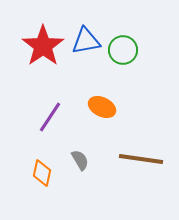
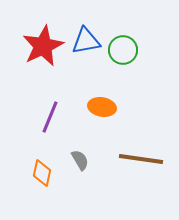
red star: rotated 9 degrees clockwise
orange ellipse: rotated 16 degrees counterclockwise
purple line: rotated 12 degrees counterclockwise
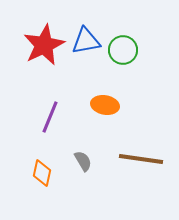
red star: moved 1 px right, 1 px up
orange ellipse: moved 3 px right, 2 px up
gray semicircle: moved 3 px right, 1 px down
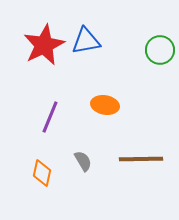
green circle: moved 37 px right
brown line: rotated 9 degrees counterclockwise
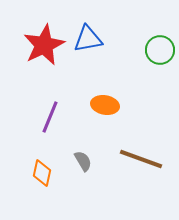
blue triangle: moved 2 px right, 2 px up
brown line: rotated 21 degrees clockwise
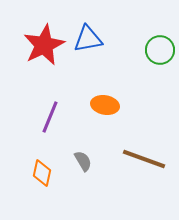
brown line: moved 3 px right
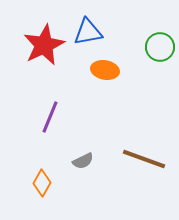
blue triangle: moved 7 px up
green circle: moved 3 px up
orange ellipse: moved 35 px up
gray semicircle: rotated 95 degrees clockwise
orange diamond: moved 10 px down; rotated 16 degrees clockwise
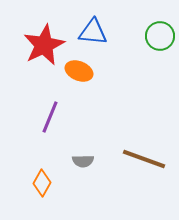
blue triangle: moved 5 px right; rotated 16 degrees clockwise
green circle: moved 11 px up
orange ellipse: moved 26 px left, 1 px down; rotated 12 degrees clockwise
gray semicircle: rotated 25 degrees clockwise
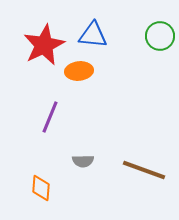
blue triangle: moved 3 px down
orange ellipse: rotated 28 degrees counterclockwise
brown line: moved 11 px down
orange diamond: moved 1 px left, 5 px down; rotated 24 degrees counterclockwise
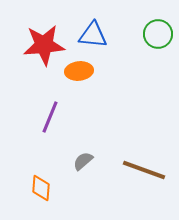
green circle: moved 2 px left, 2 px up
red star: rotated 21 degrees clockwise
gray semicircle: rotated 140 degrees clockwise
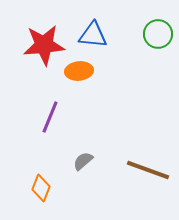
brown line: moved 4 px right
orange diamond: rotated 16 degrees clockwise
